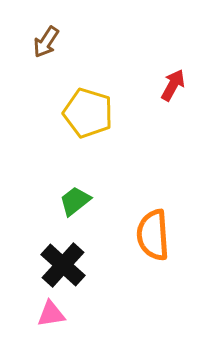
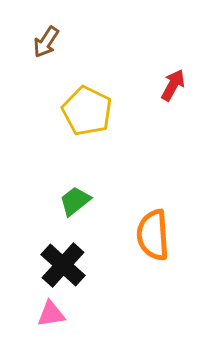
yellow pentagon: moved 1 px left, 2 px up; rotated 9 degrees clockwise
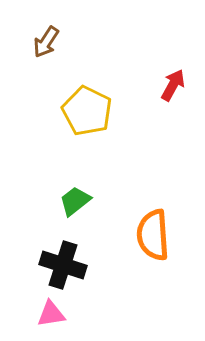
black cross: rotated 24 degrees counterclockwise
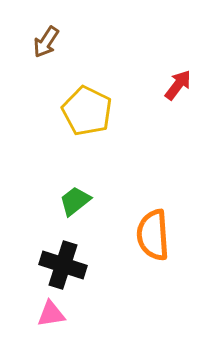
red arrow: moved 5 px right; rotated 8 degrees clockwise
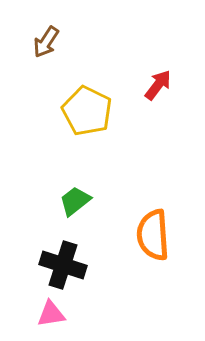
red arrow: moved 20 px left
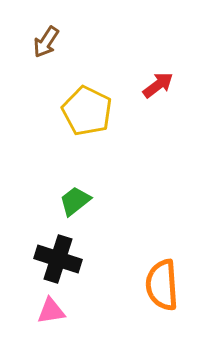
red arrow: rotated 16 degrees clockwise
orange semicircle: moved 9 px right, 50 px down
black cross: moved 5 px left, 6 px up
pink triangle: moved 3 px up
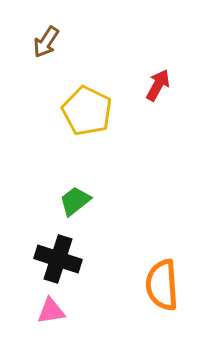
red arrow: rotated 24 degrees counterclockwise
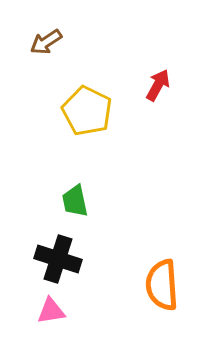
brown arrow: rotated 24 degrees clockwise
green trapezoid: rotated 64 degrees counterclockwise
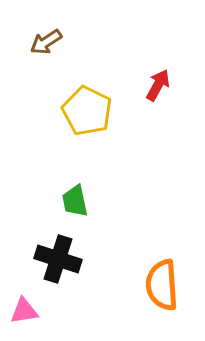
pink triangle: moved 27 px left
